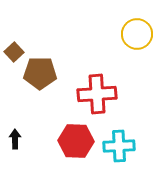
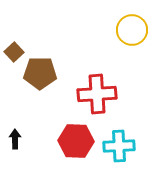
yellow circle: moved 5 px left, 4 px up
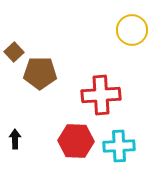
red cross: moved 4 px right, 1 px down
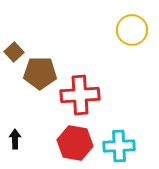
red cross: moved 21 px left
red hexagon: moved 1 px left, 2 px down; rotated 8 degrees clockwise
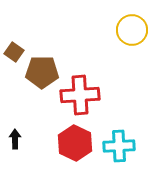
brown square: rotated 12 degrees counterclockwise
brown pentagon: moved 2 px right, 1 px up
red hexagon: rotated 16 degrees clockwise
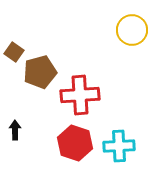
brown pentagon: moved 2 px left; rotated 16 degrees counterclockwise
black arrow: moved 9 px up
red hexagon: rotated 8 degrees counterclockwise
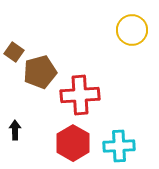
red hexagon: moved 2 px left; rotated 12 degrees clockwise
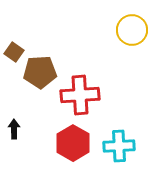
brown pentagon: rotated 12 degrees clockwise
black arrow: moved 1 px left, 1 px up
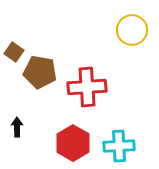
brown pentagon: rotated 12 degrees clockwise
red cross: moved 7 px right, 8 px up
black arrow: moved 3 px right, 2 px up
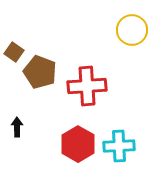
brown pentagon: rotated 12 degrees clockwise
red cross: moved 1 px up
red hexagon: moved 5 px right, 1 px down
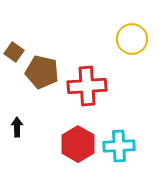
yellow circle: moved 9 px down
brown pentagon: moved 2 px right; rotated 8 degrees counterclockwise
